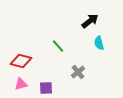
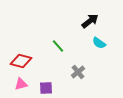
cyan semicircle: rotated 40 degrees counterclockwise
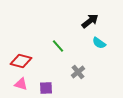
pink triangle: rotated 32 degrees clockwise
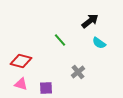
green line: moved 2 px right, 6 px up
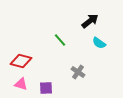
gray cross: rotated 16 degrees counterclockwise
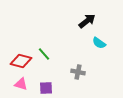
black arrow: moved 3 px left
green line: moved 16 px left, 14 px down
gray cross: rotated 24 degrees counterclockwise
